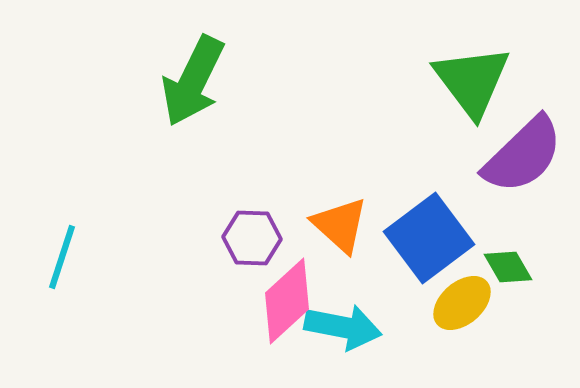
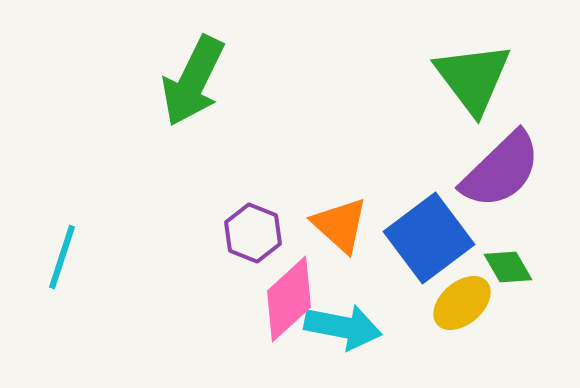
green triangle: moved 1 px right, 3 px up
purple semicircle: moved 22 px left, 15 px down
purple hexagon: moved 1 px right, 5 px up; rotated 20 degrees clockwise
pink diamond: moved 2 px right, 2 px up
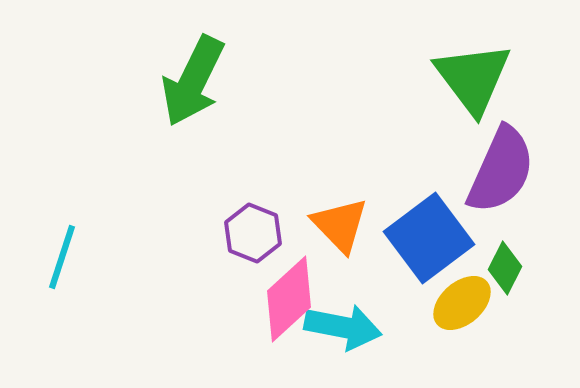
purple semicircle: rotated 22 degrees counterclockwise
orange triangle: rotated 4 degrees clockwise
green diamond: moved 3 px left, 1 px down; rotated 57 degrees clockwise
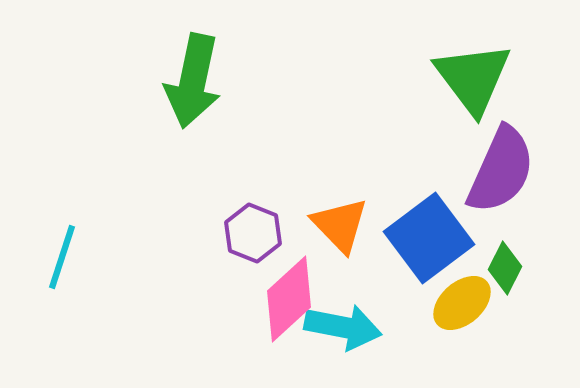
green arrow: rotated 14 degrees counterclockwise
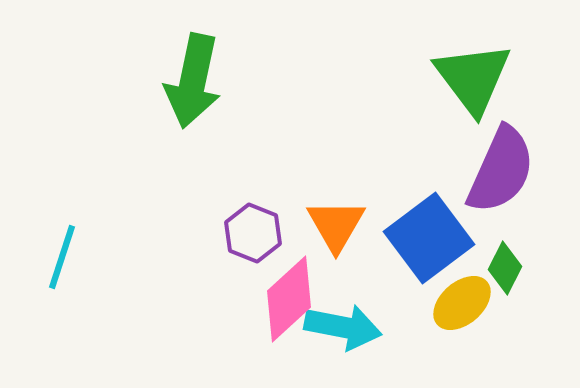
orange triangle: moved 4 px left; rotated 14 degrees clockwise
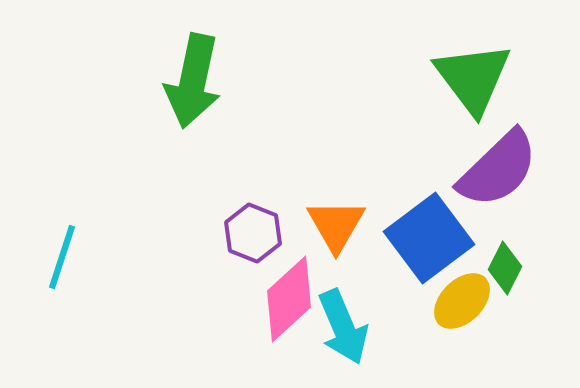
purple semicircle: moved 3 px left, 1 px up; rotated 22 degrees clockwise
yellow ellipse: moved 2 px up; rotated 4 degrees counterclockwise
cyan arrow: rotated 56 degrees clockwise
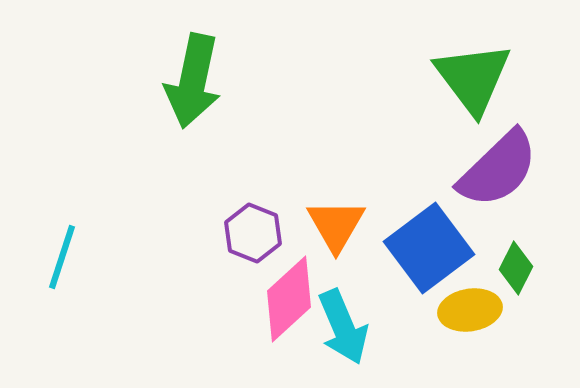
blue square: moved 10 px down
green diamond: moved 11 px right
yellow ellipse: moved 8 px right, 9 px down; rotated 36 degrees clockwise
